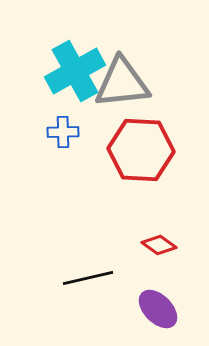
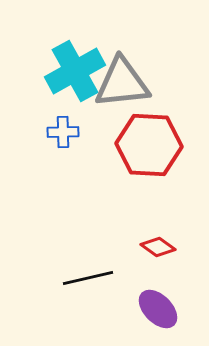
red hexagon: moved 8 px right, 5 px up
red diamond: moved 1 px left, 2 px down
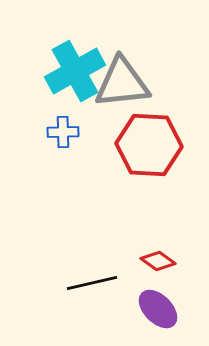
red diamond: moved 14 px down
black line: moved 4 px right, 5 px down
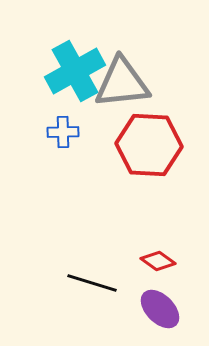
black line: rotated 30 degrees clockwise
purple ellipse: moved 2 px right
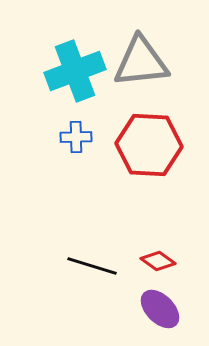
cyan cross: rotated 8 degrees clockwise
gray triangle: moved 19 px right, 21 px up
blue cross: moved 13 px right, 5 px down
black line: moved 17 px up
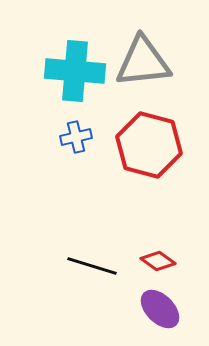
gray triangle: moved 2 px right
cyan cross: rotated 26 degrees clockwise
blue cross: rotated 12 degrees counterclockwise
red hexagon: rotated 12 degrees clockwise
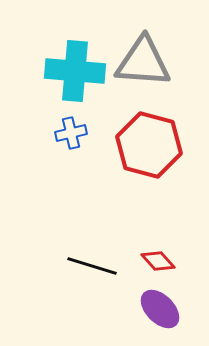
gray triangle: rotated 10 degrees clockwise
blue cross: moved 5 px left, 4 px up
red diamond: rotated 12 degrees clockwise
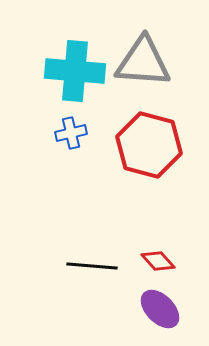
black line: rotated 12 degrees counterclockwise
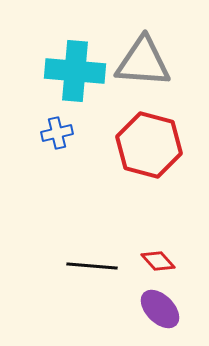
blue cross: moved 14 px left
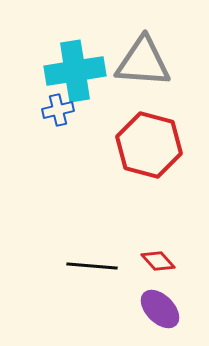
cyan cross: rotated 14 degrees counterclockwise
blue cross: moved 1 px right, 23 px up
